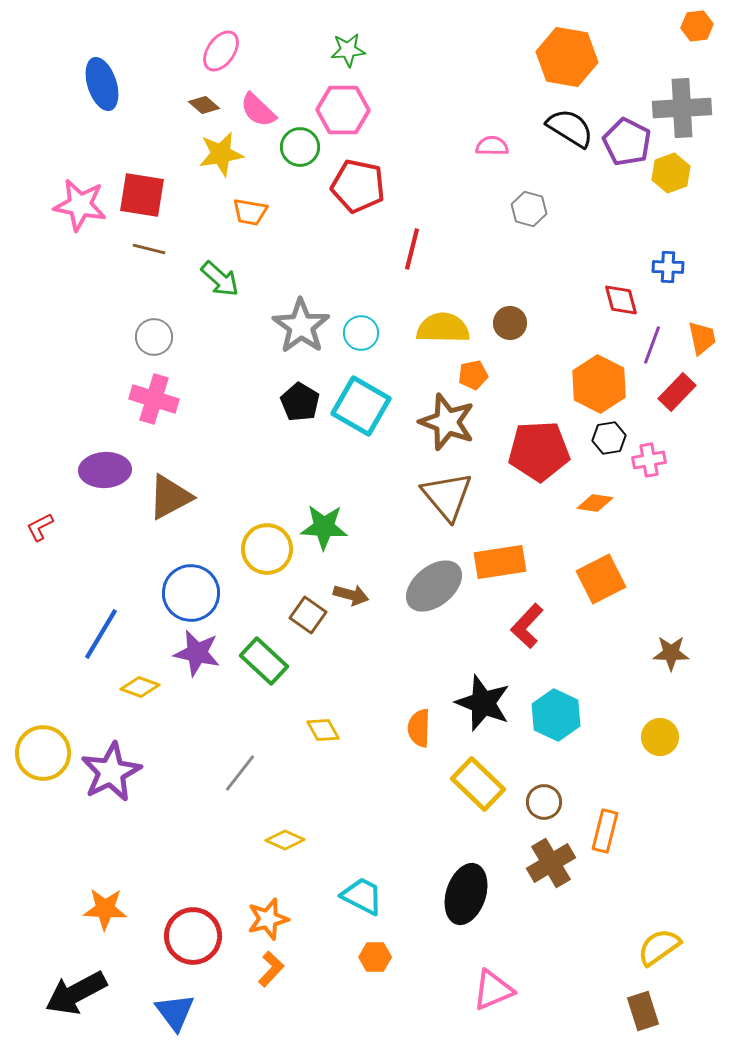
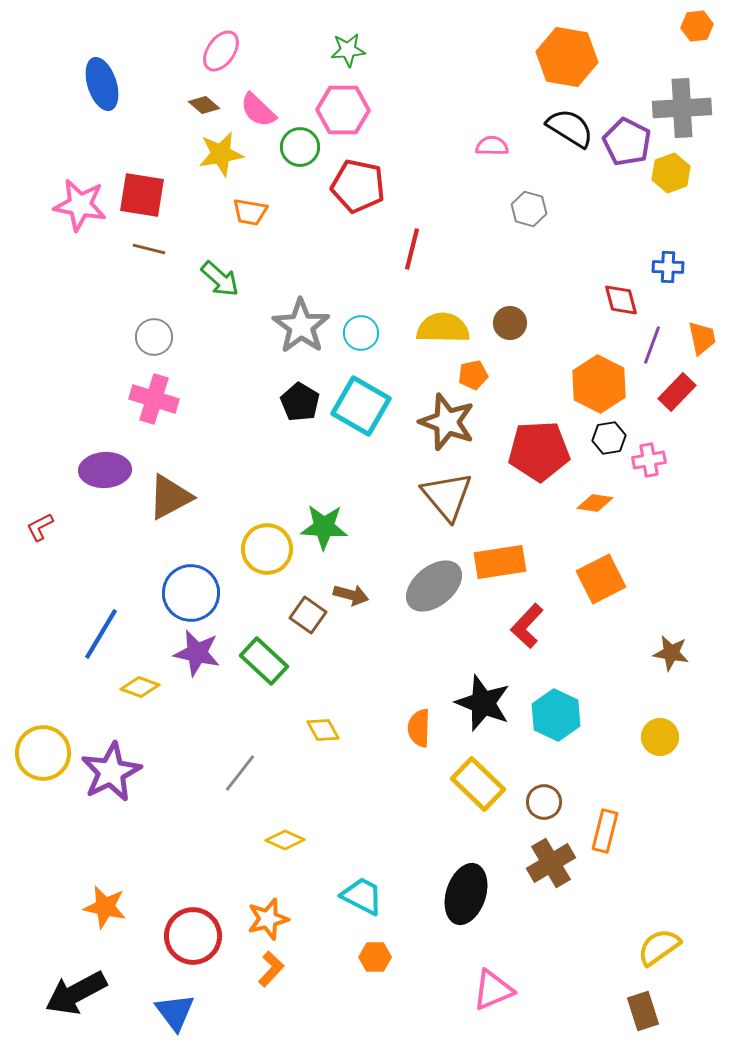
brown star at (671, 653): rotated 9 degrees clockwise
orange star at (105, 909): moved 2 px up; rotated 9 degrees clockwise
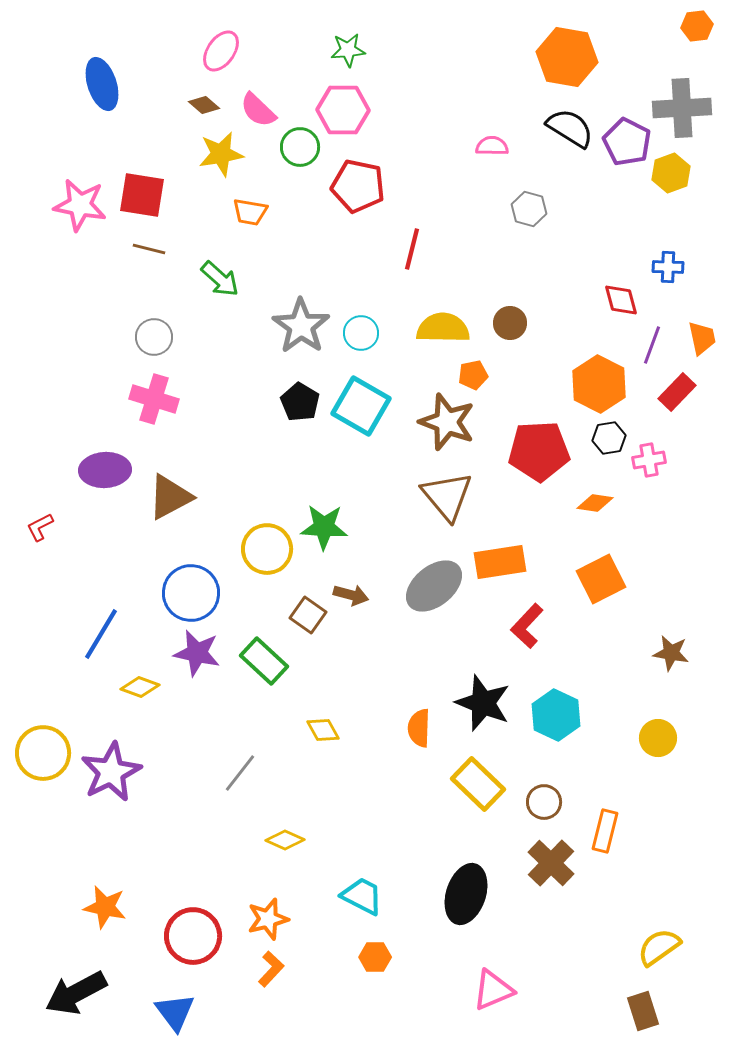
yellow circle at (660, 737): moved 2 px left, 1 px down
brown cross at (551, 863): rotated 15 degrees counterclockwise
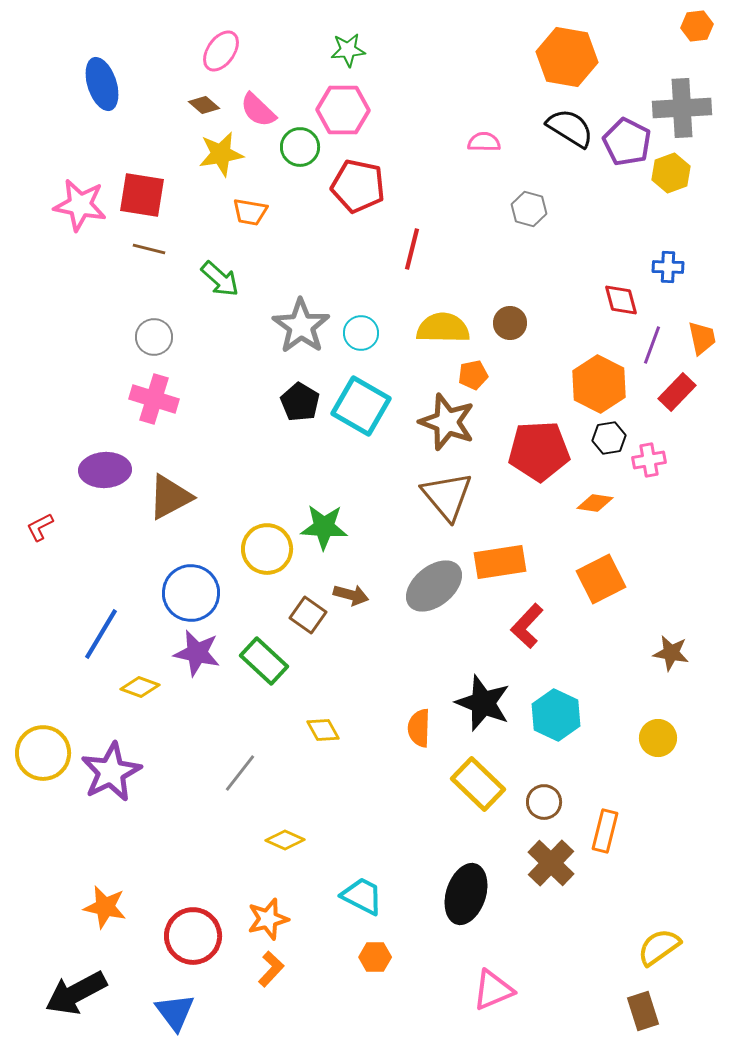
pink semicircle at (492, 146): moved 8 px left, 4 px up
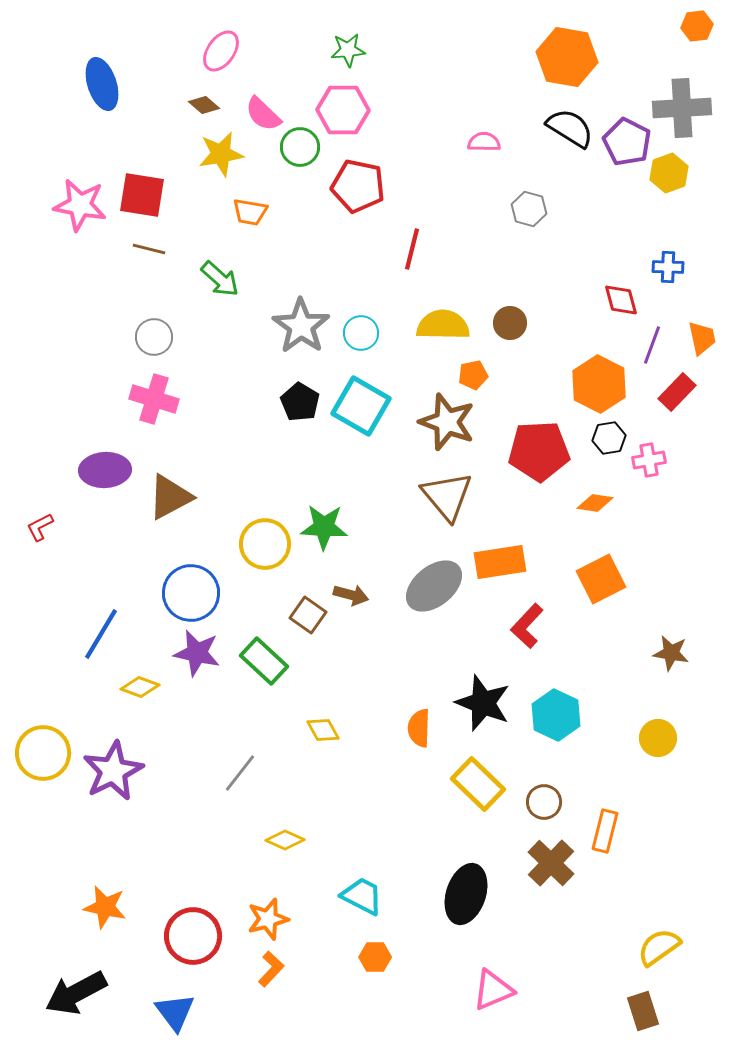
pink semicircle at (258, 110): moved 5 px right, 4 px down
yellow hexagon at (671, 173): moved 2 px left
yellow semicircle at (443, 328): moved 3 px up
yellow circle at (267, 549): moved 2 px left, 5 px up
purple star at (111, 772): moved 2 px right, 1 px up
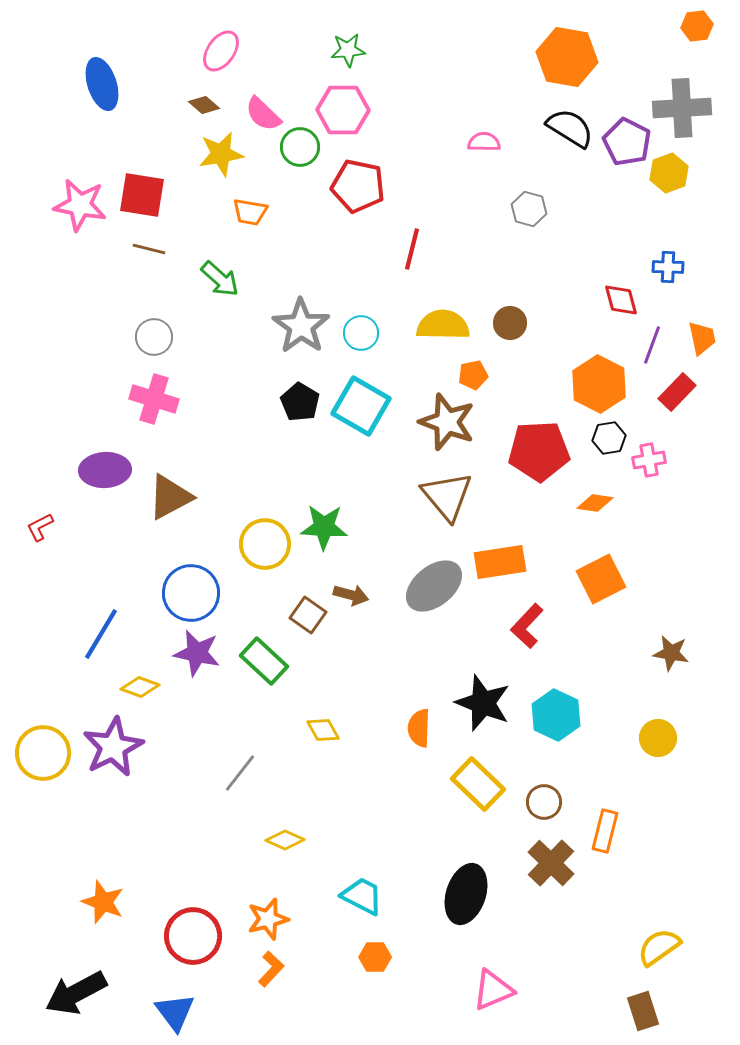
purple star at (113, 771): moved 24 px up
orange star at (105, 907): moved 2 px left, 5 px up; rotated 9 degrees clockwise
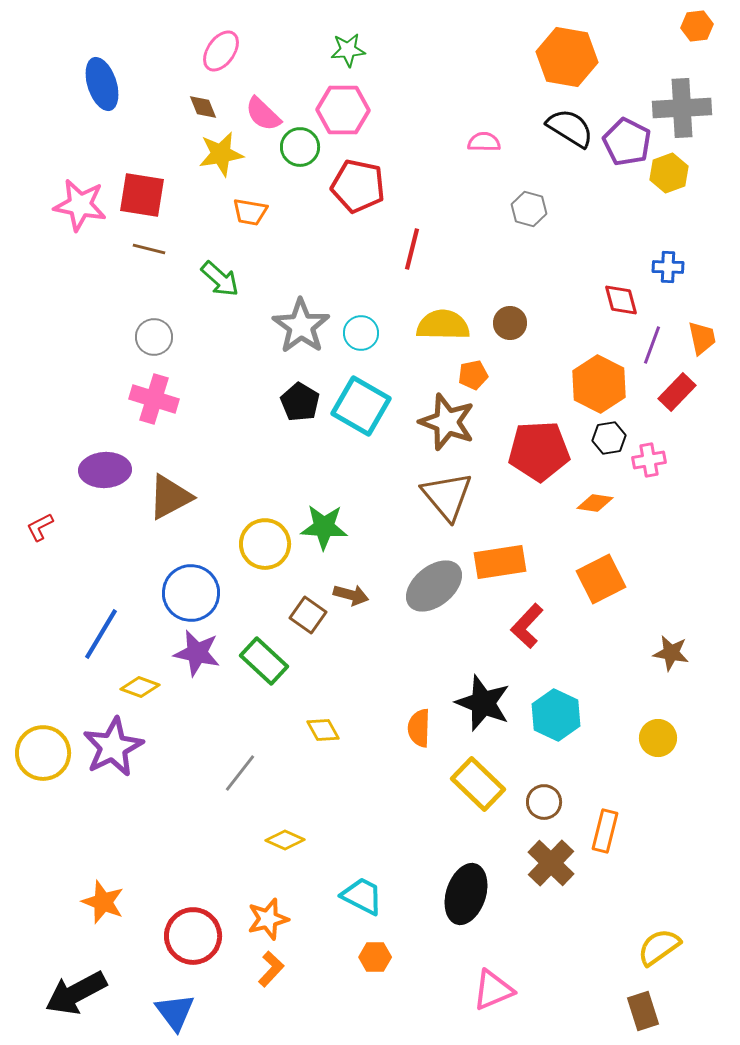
brown diamond at (204, 105): moved 1 px left, 2 px down; rotated 28 degrees clockwise
